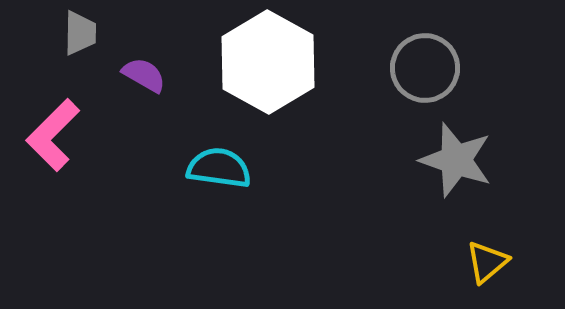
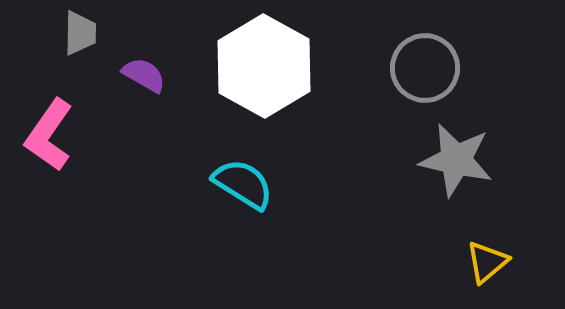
white hexagon: moved 4 px left, 4 px down
pink L-shape: moved 4 px left; rotated 10 degrees counterclockwise
gray star: rotated 6 degrees counterclockwise
cyan semicircle: moved 24 px right, 16 px down; rotated 24 degrees clockwise
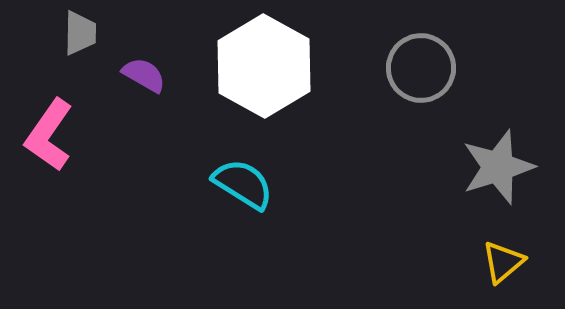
gray circle: moved 4 px left
gray star: moved 42 px right, 7 px down; rotated 30 degrees counterclockwise
yellow triangle: moved 16 px right
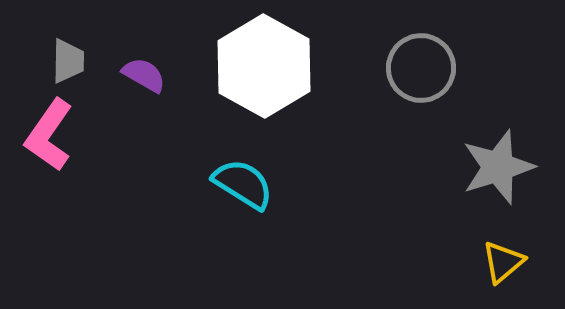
gray trapezoid: moved 12 px left, 28 px down
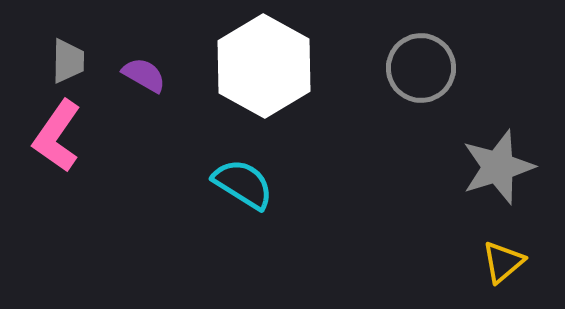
pink L-shape: moved 8 px right, 1 px down
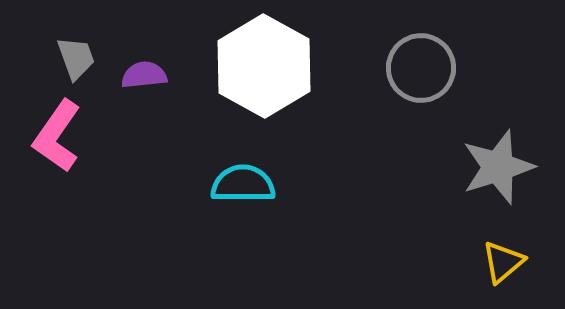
gray trapezoid: moved 8 px right, 3 px up; rotated 21 degrees counterclockwise
purple semicircle: rotated 36 degrees counterclockwise
cyan semicircle: rotated 32 degrees counterclockwise
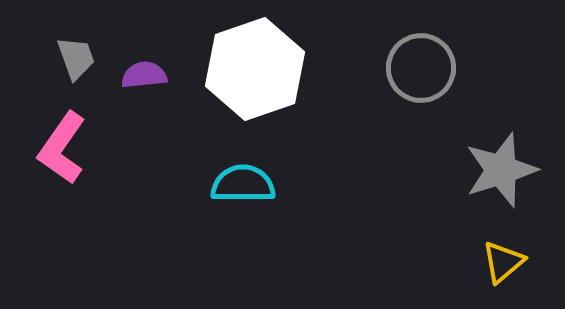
white hexagon: moved 9 px left, 3 px down; rotated 12 degrees clockwise
pink L-shape: moved 5 px right, 12 px down
gray star: moved 3 px right, 3 px down
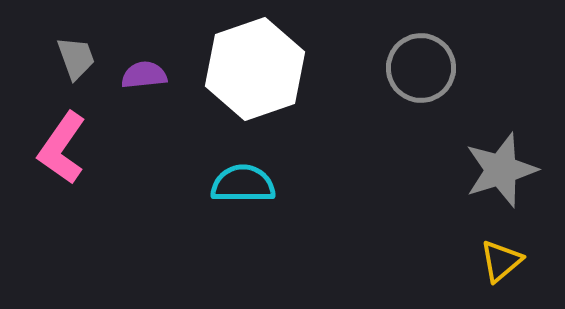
yellow triangle: moved 2 px left, 1 px up
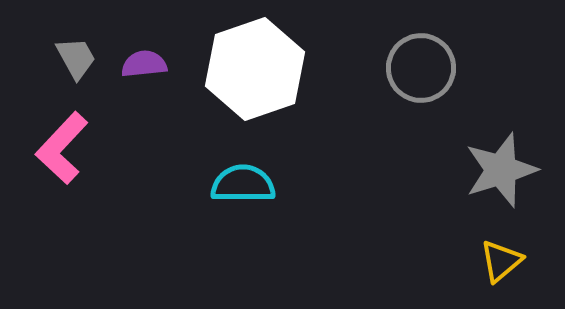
gray trapezoid: rotated 9 degrees counterclockwise
purple semicircle: moved 11 px up
pink L-shape: rotated 8 degrees clockwise
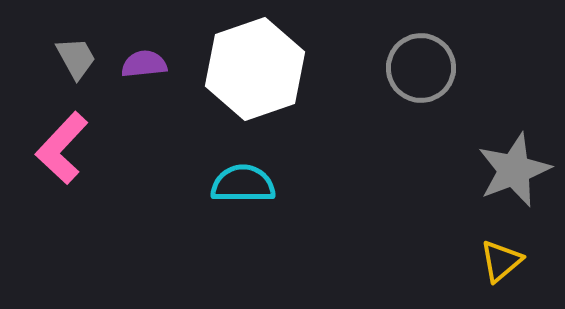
gray star: moved 13 px right; rotated 4 degrees counterclockwise
